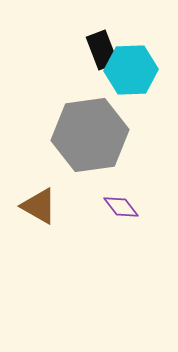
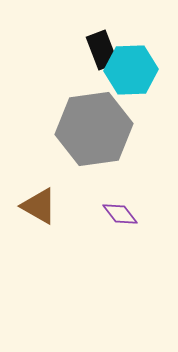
gray hexagon: moved 4 px right, 6 px up
purple diamond: moved 1 px left, 7 px down
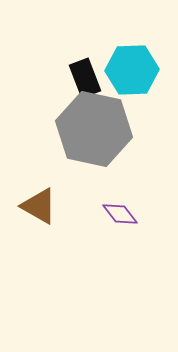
black rectangle: moved 17 px left, 28 px down
cyan hexagon: moved 1 px right
gray hexagon: rotated 20 degrees clockwise
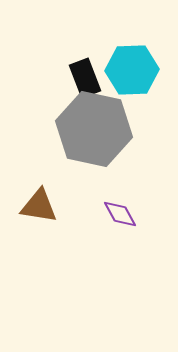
brown triangle: rotated 21 degrees counterclockwise
purple diamond: rotated 9 degrees clockwise
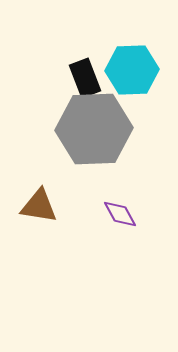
gray hexagon: rotated 14 degrees counterclockwise
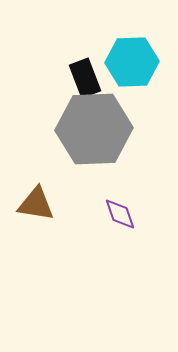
cyan hexagon: moved 8 px up
brown triangle: moved 3 px left, 2 px up
purple diamond: rotated 9 degrees clockwise
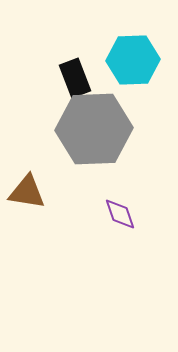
cyan hexagon: moved 1 px right, 2 px up
black rectangle: moved 10 px left
brown triangle: moved 9 px left, 12 px up
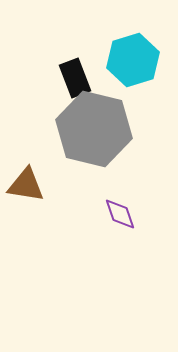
cyan hexagon: rotated 15 degrees counterclockwise
gray hexagon: rotated 16 degrees clockwise
brown triangle: moved 1 px left, 7 px up
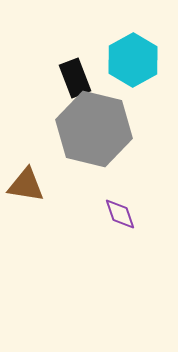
cyan hexagon: rotated 12 degrees counterclockwise
